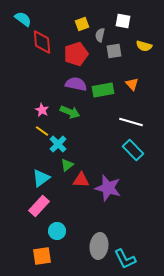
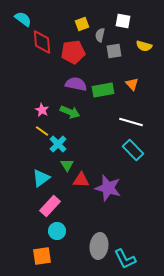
red pentagon: moved 3 px left, 2 px up; rotated 10 degrees clockwise
green triangle: rotated 24 degrees counterclockwise
pink rectangle: moved 11 px right
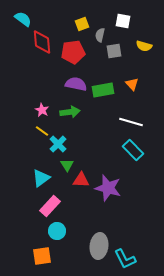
green arrow: rotated 30 degrees counterclockwise
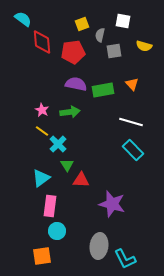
purple star: moved 4 px right, 16 px down
pink rectangle: rotated 35 degrees counterclockwise
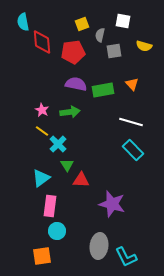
cyan semicircle: moved 3 px down; rotated 138 degrees counterclockwise
cyan L-shape: moved 1 px right, 2 px up
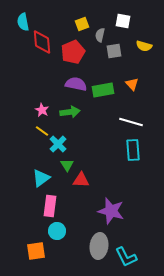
red pentagon: rotated 15 degrees counterclockwise
cyan rectangle: rotated 40 degrees clockwise
purple star: moved 1 px left, 7 px down
orange square: moved 6 px left, 5 px up
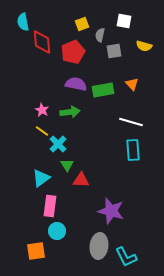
white square: moved 1 px right
